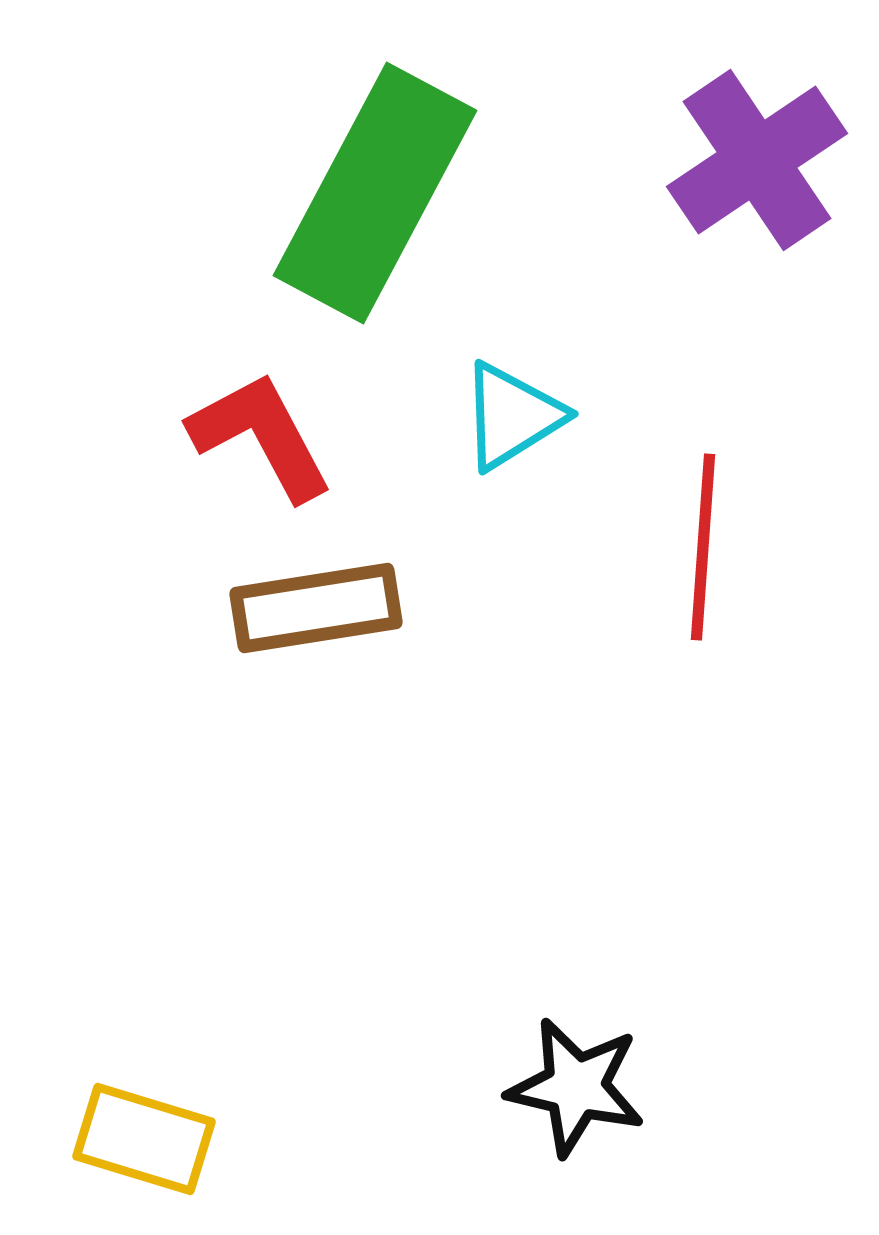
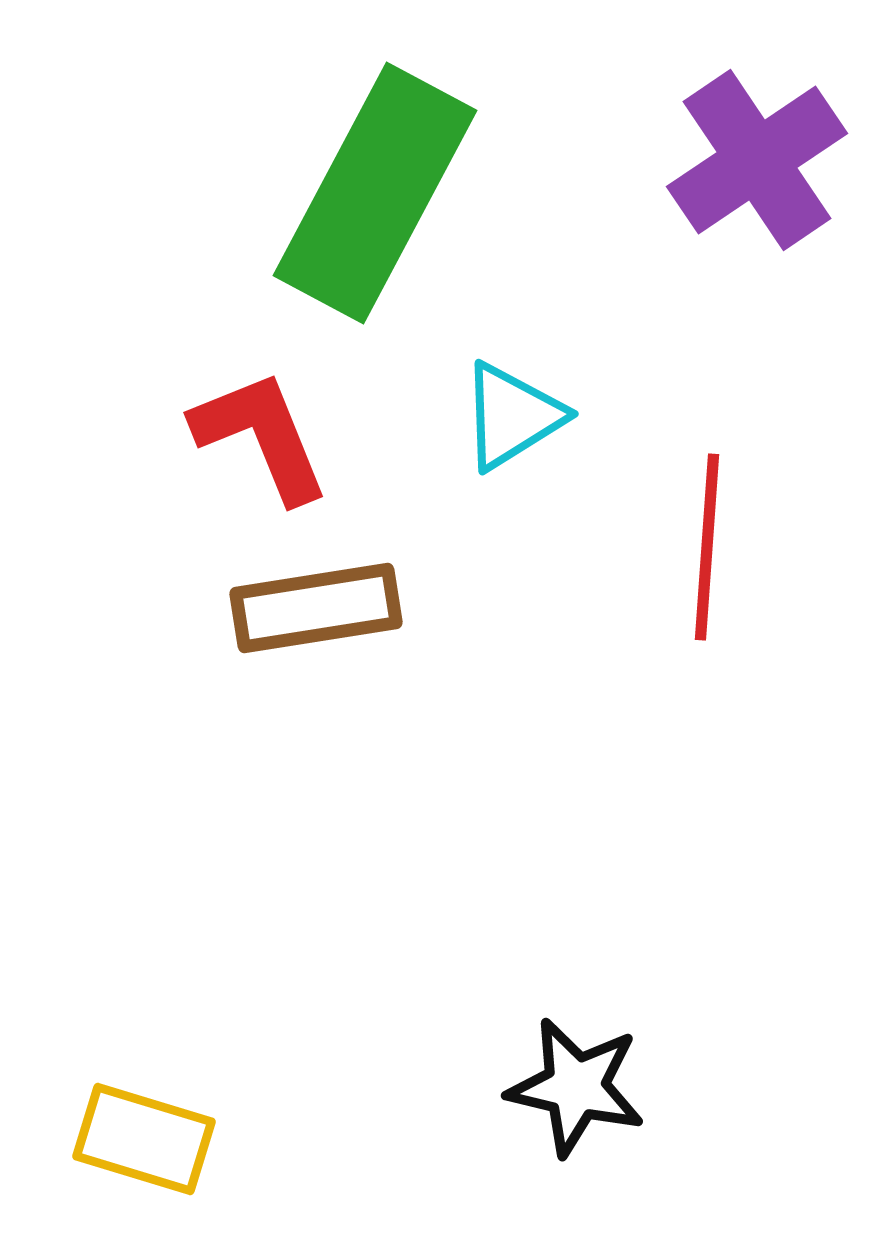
red L-shape: rotated 6 degrees clockwise
red line: moved 4 px right
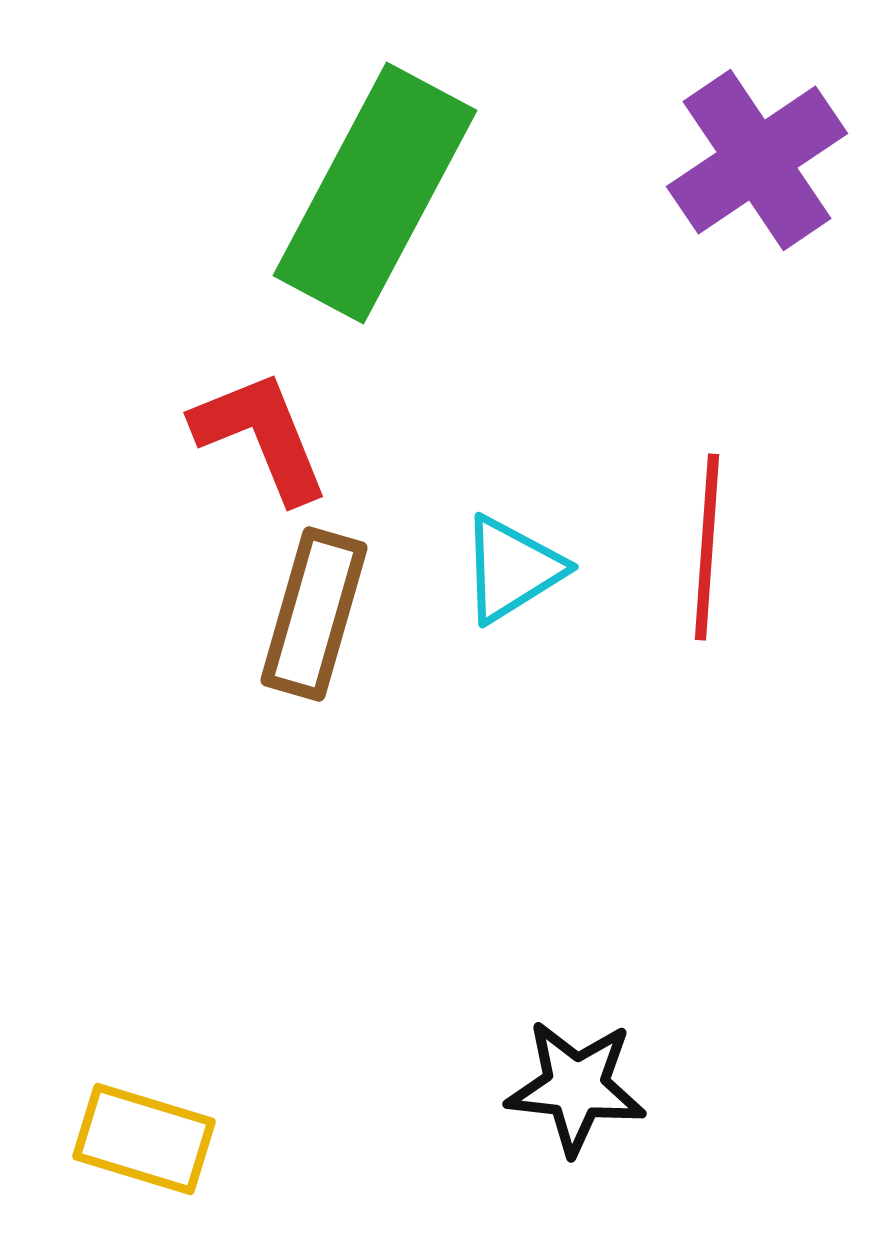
cyan triangle: moved 153 px down
brown rectangle: moved 2 px left, 6 px down; rotated 65 degrees counterclockwise
black star: rotated 7 degrees counterclockwise
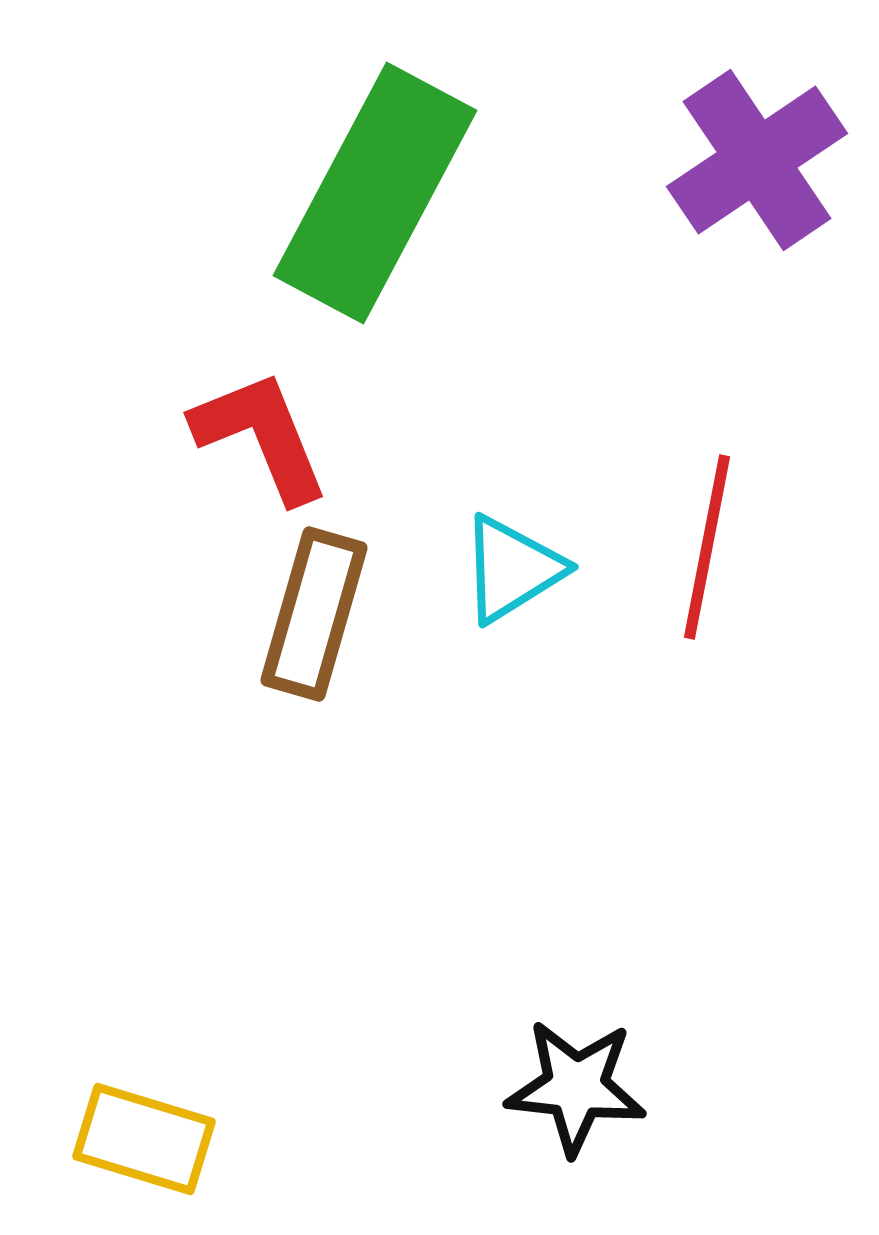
red line: rotated 7 degrees clockwise
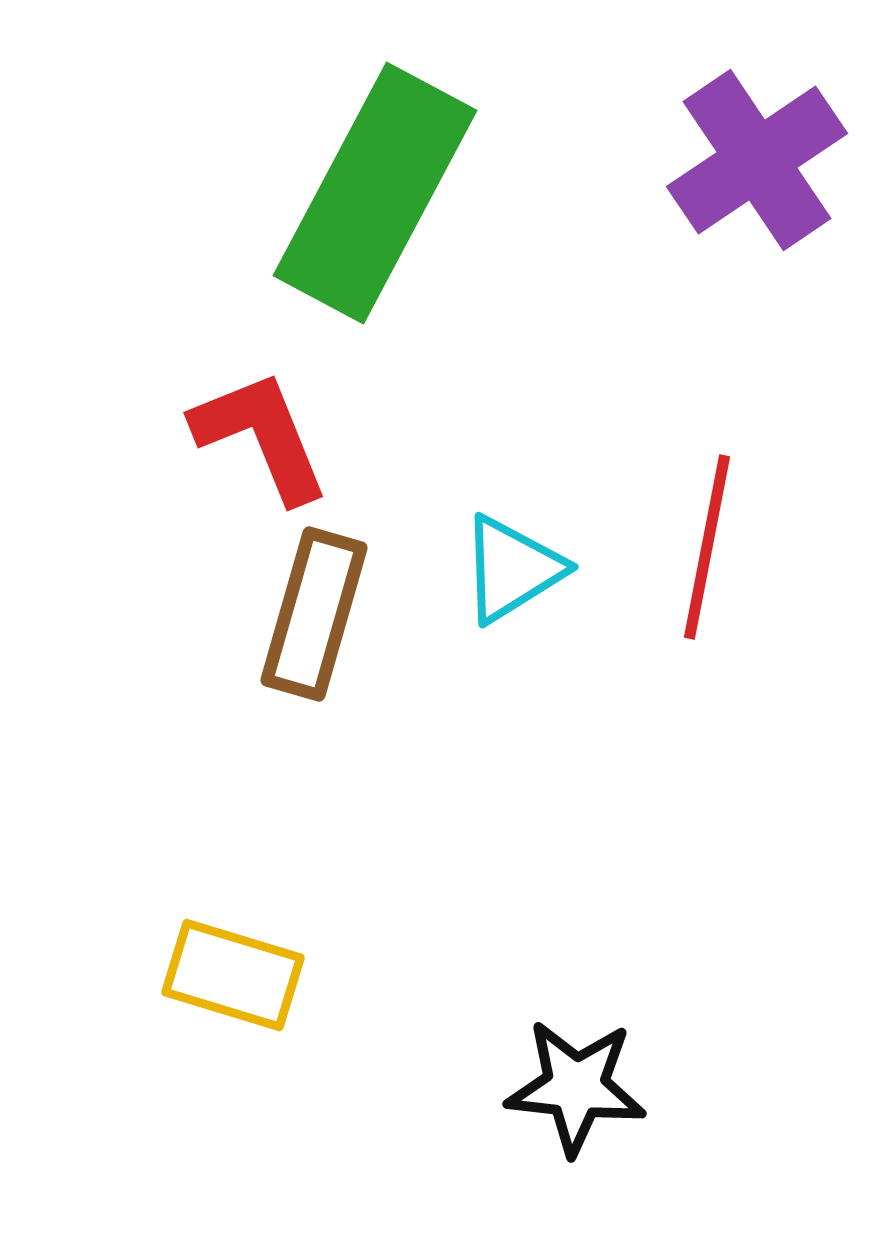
yellow rectangle: moved 89 px right, 164 px up
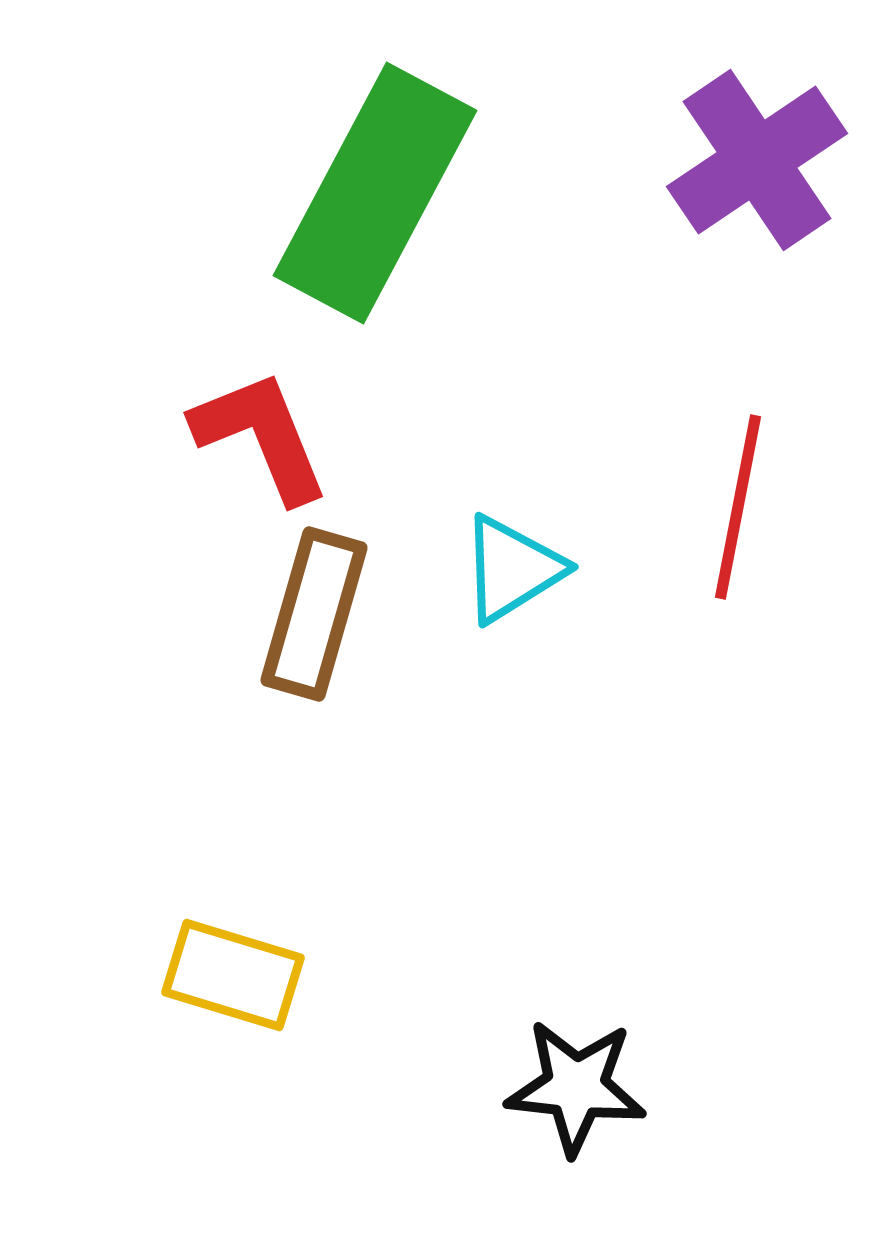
red line: moved 31 px right, 40 px up
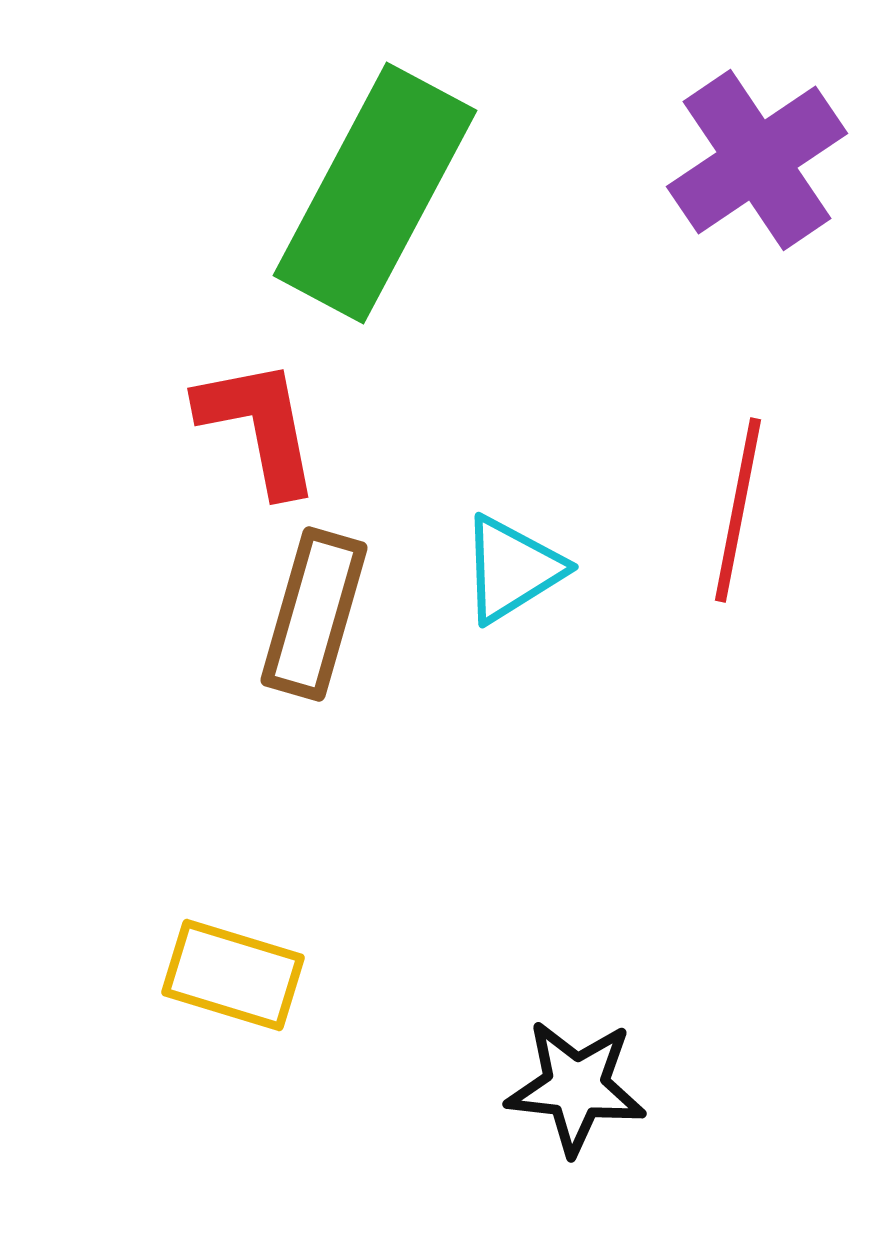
red L-shape: moved 2 px left, 10 px up; rotated 11 degrees clockwise
red line: moved 3 px down
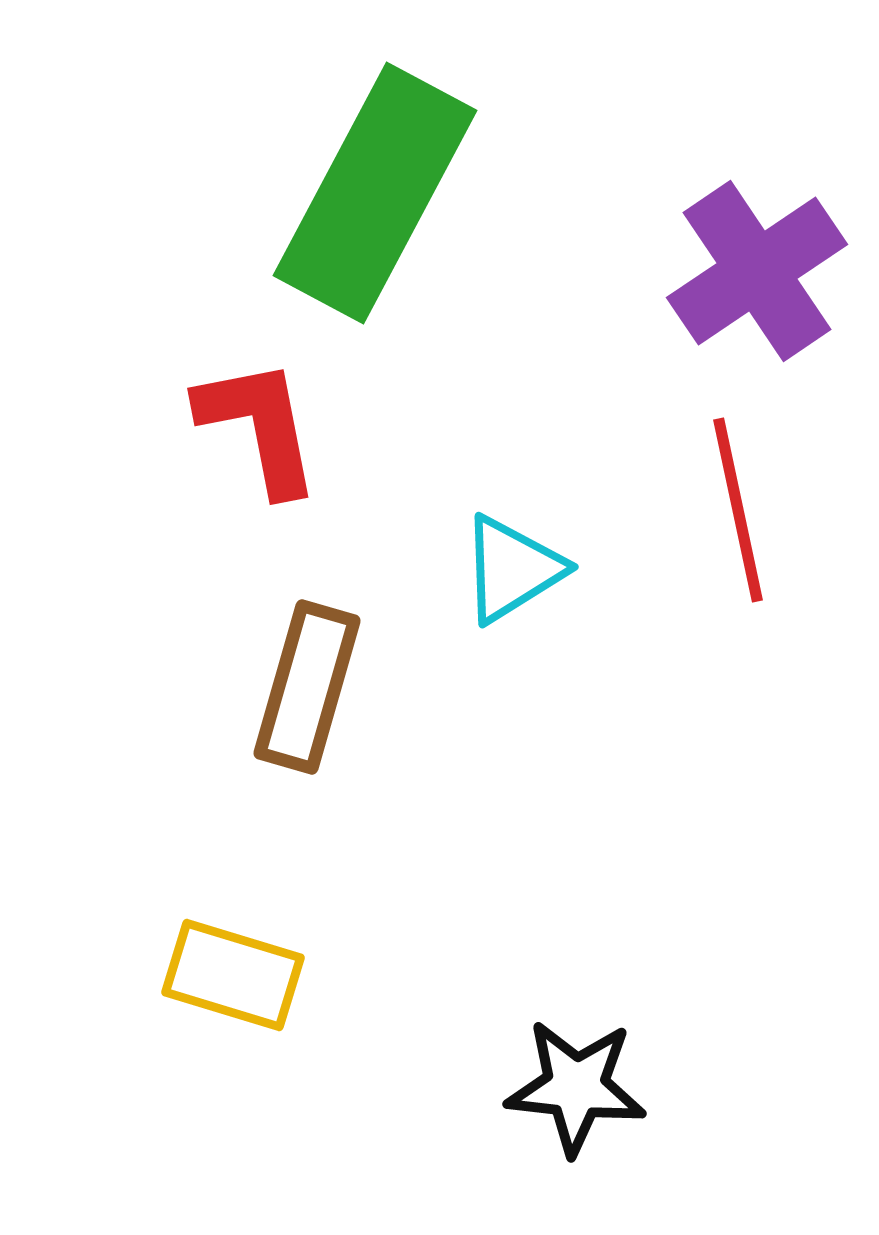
purple cross: moved 111 px down
red line: rotated 23 degrees counterclockwise
brown rectangle: moved 7 px left, 73 px down
